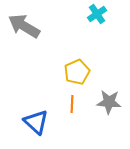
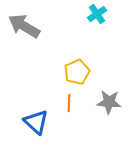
orange line: moved 3 px left, 1 px up
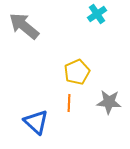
gray arrow: rotated 8 degrees clockwise
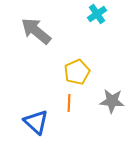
gray arrow: moved 12 px right, 5 px down
gray star: moved 3 px right, 1 px up
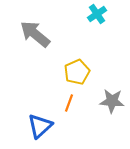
gray arrow: moved 1 px left, 3 px down
orange line: rotated 18 degrees clockwise
blue triangle: moved 4 px right, 4 px down; rotated 36 degrees clockwise
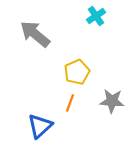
cyan cross: moved 1 px left, 2 px down
orange line: moved 1 px right
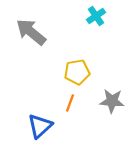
gray arrow: moved 4 px left, 2 px up
yellow pentagon: rotated 15 degrees clockwise
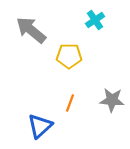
cyan cross: moved 1 px left, 4 px down
gray arrow: moved 2 px up
yellow pentagon: moved 8 px left, 16 px up; rotated 10 degrees clockwise
gray star: moved 1 px up
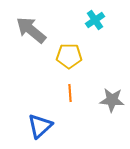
orange line: moved 10 px up; rotated 24 degrees counterclockwise
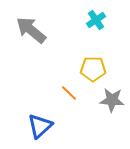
cyan cross: moved 1 px right
yellow pentagon: moved 24 px right, 13 px down
orange line: moved 1 px left; rotated 42 degrees counterclockwise
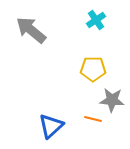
orange line: moved 24 px right, 26 px down; rotated 30 degrees counterclockwise
blue triangle: moved 11 px right
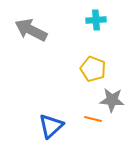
cyan cross: rotated 30 degrees clockwise
gray arrow: rotated 12 degrees counterclockwise
yellow pentagon: rotated 20 degrees clockwise
